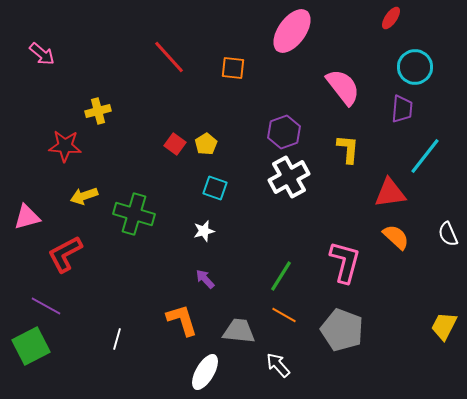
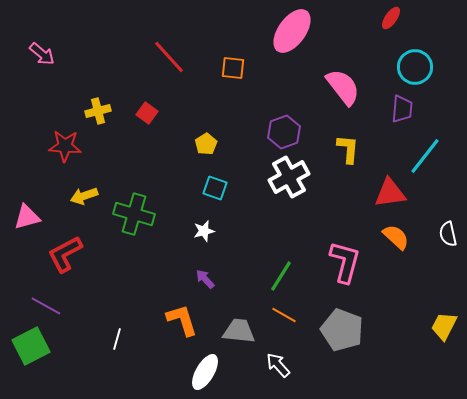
red square: moved 28 px left, 31 px up
white semicircle: rotated 10 degrees clockwise
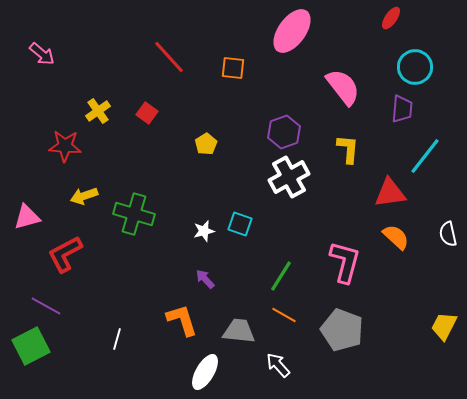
yellow cross: rotated 20 degrees counterclockwise
cyan square: moved 25 px right, 36 px down
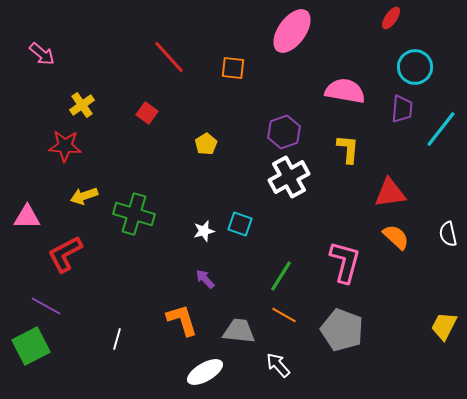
pink semicircle: moved 2 px right, 4 px down; rotated 42 degrees counterclockwise
yellow cross: moved 16 px left, 6 px up
cyan line: moved 16 px right, 27 px up
pink triangle: rotated 16 degrees clockwise
white ellipse: rotated 30 degrees clockwise
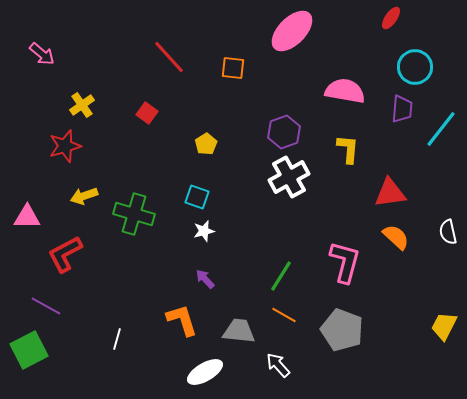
pink ellipse: rotated 9 degrees clockwise
red star: rotated 20 degrees counterclockwise
cyan square: moved 43 px left, 27 px up
white semicircle: moved 2 px up
green square: moved 2 px left, 4 px down
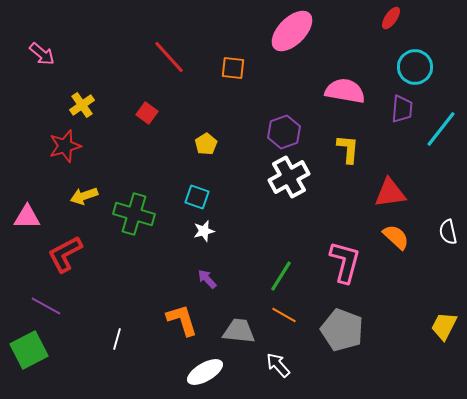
purple arrow: moved 2 px right
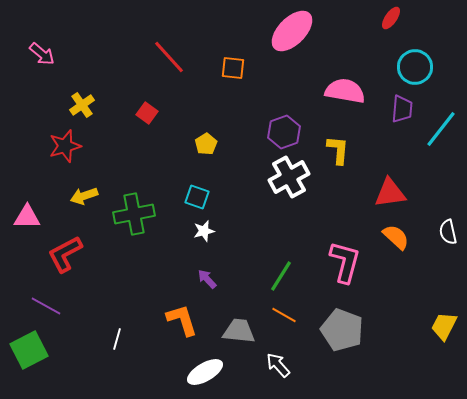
yellow L-shape: moved 10 px left, 1 px down
green cross: rotated 27 degrees counterclockwise
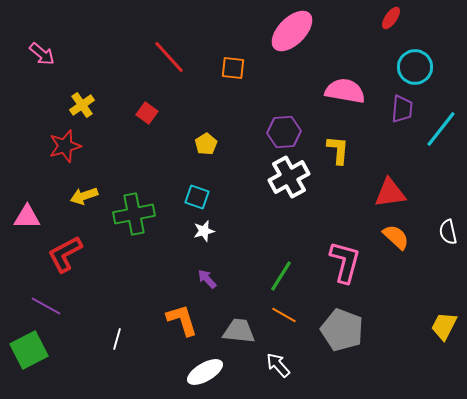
purple hexagon: rotated 16 degrees clockwise
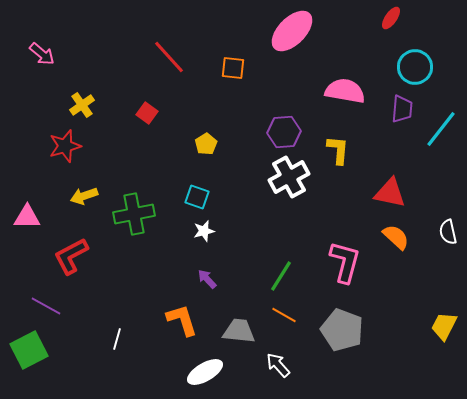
red triangle: rotated 20 degrees clockwise
red L-shape: moved 6 px right, 2 px down
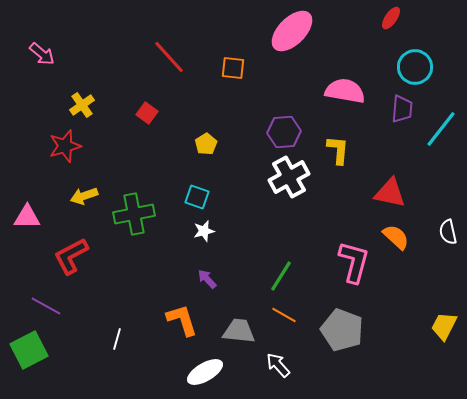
pink L-shape: moved 9 px right
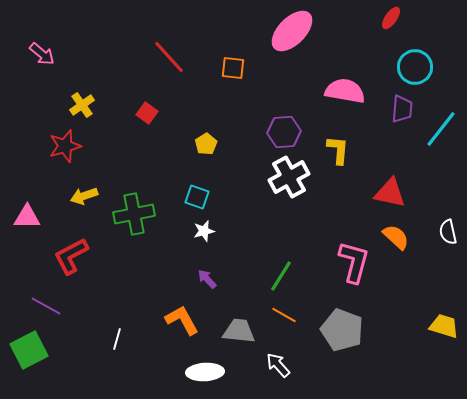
orange L-shape: rotated 12 degrees counterclockwise
yellow trapezoid: rotated 80 degrees clockwise
white ellipse: rotated 27 degrees clockwise
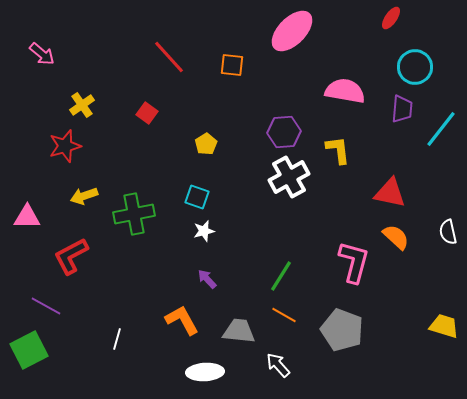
orange square: moved 1 px left, 3 px up
yellow L-shape: rotated 12 degrees counterclockwise
